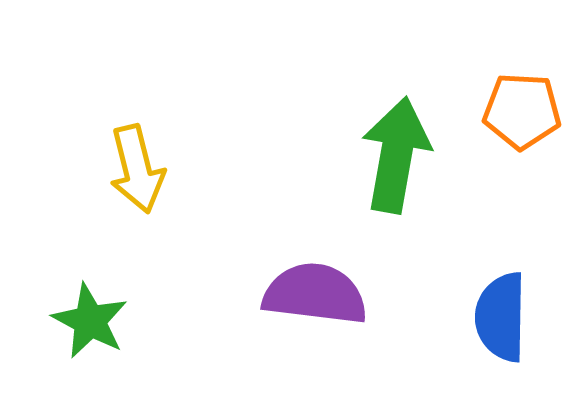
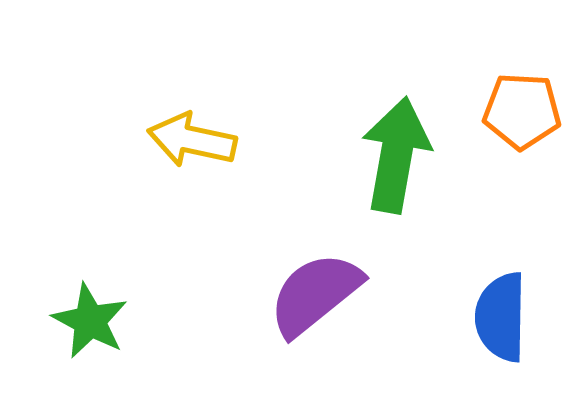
yellow arrow: moved 55 px right, 29 px up; rotated 116 degrees clockwise
purple semicircle: rotated 46 degrees counterclockwise
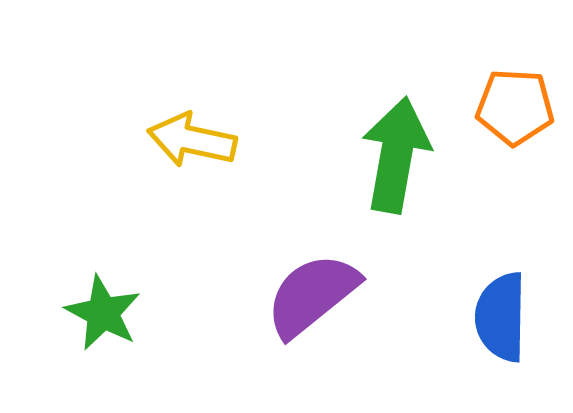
orange pentagon: moved 7 px left, 4 px up
purple semicircle: moved 3 px left, 1 px down
green star: moved 13 px right, 8 px up
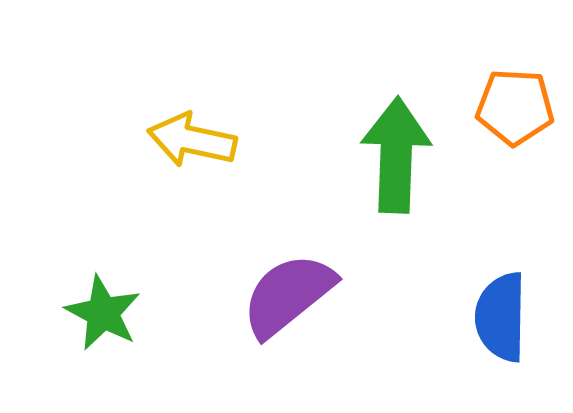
green arrow: rotated 8 degrees counterclockwise
purple semicircle: moved 24 px left
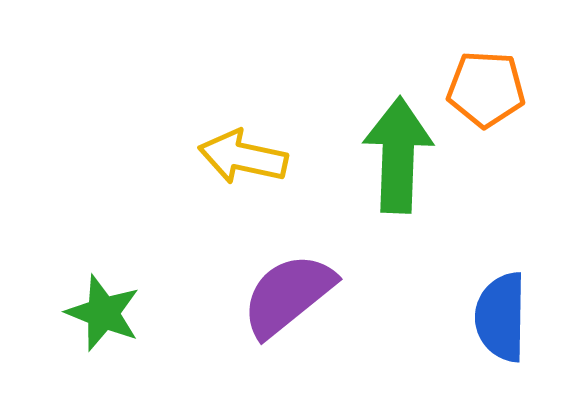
orange pentagon: moved 29 px left, 18 px up
yellow arrow: moved 51 px right, 17 px down
green arrow: moved 2 px right
green star: rotated 6 degrees counterclockwise
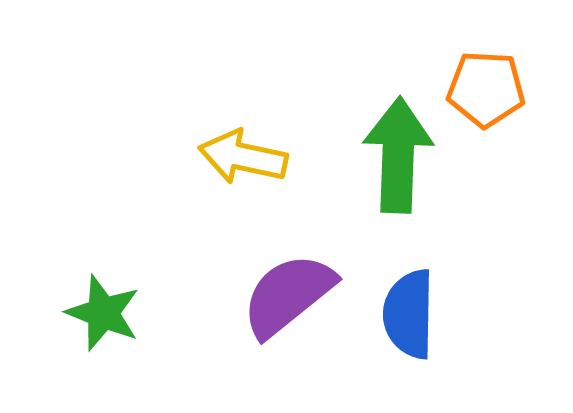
blue semicircle: moved 92 px left, 3 px up
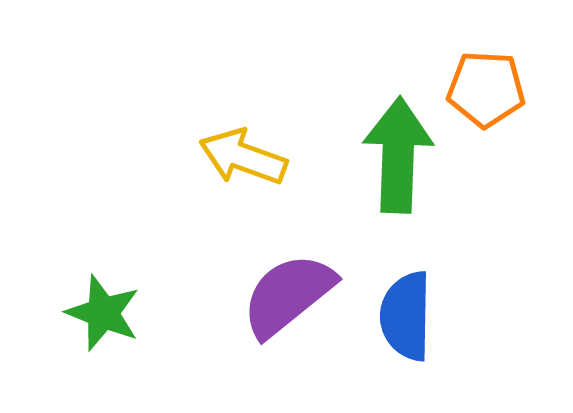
yellow arrow: rotated 8 degrees clockwise
blue semicircle: moved 3 px left, 2 px down
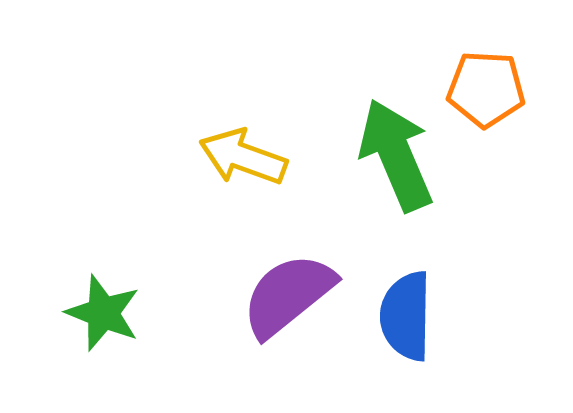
green arrow: moved 2 px left; rotated 25 degrees counterclockwise
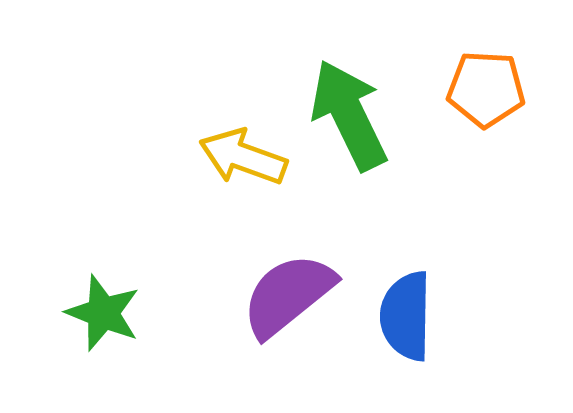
green arrow: moved 47 px left, 40 px up; rotated 3 degrees counterclockwise
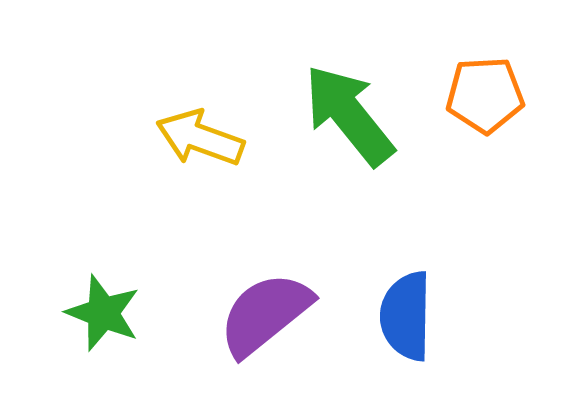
orange pentagon: moved 1 px left, 6 px down; rotated 6 degrees counterclockwise
green arrow: rotated 13 degrees counterclockwise
yellow arrow: moved 43 px left, 19 px up
purple semicircle: moved 23 px left, 19 px down
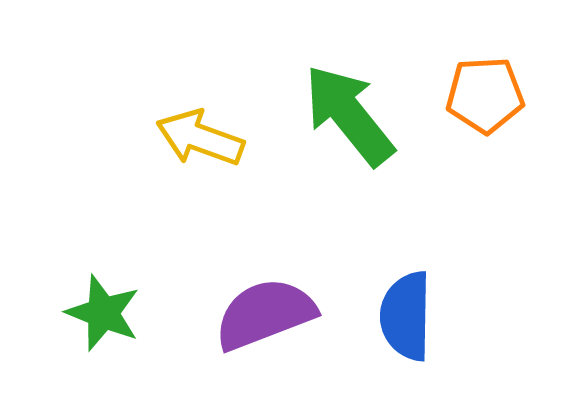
purple semicircle: rotated 18 degrees clockwise
